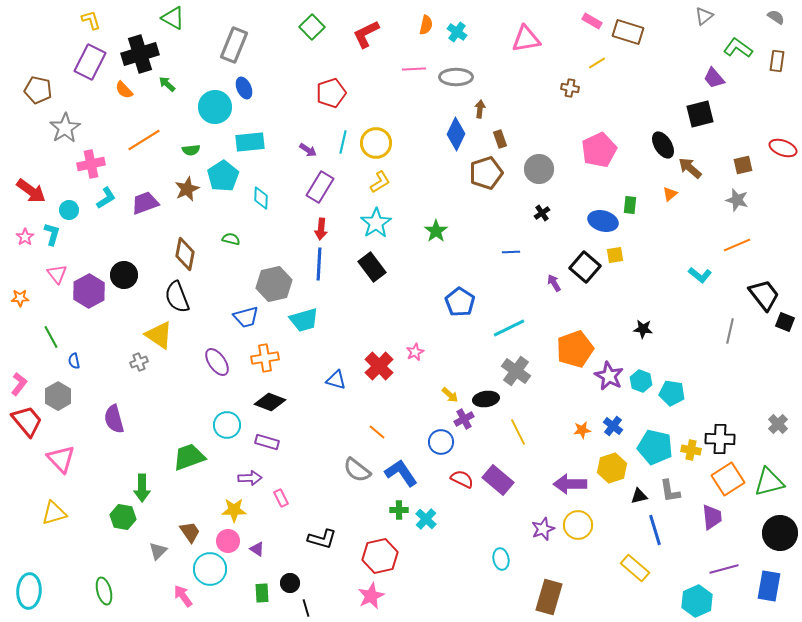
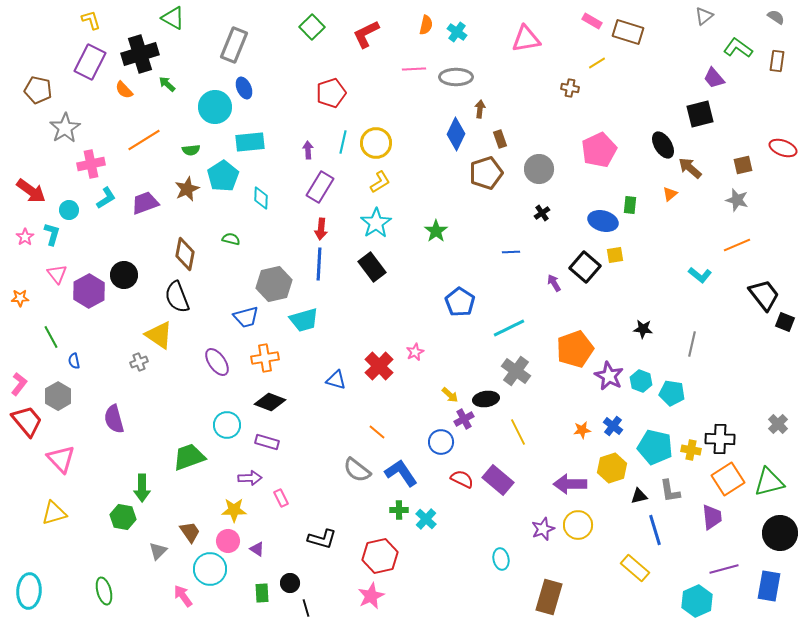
purple arrow at (308, 150): rotated 126 degrees counterclockwise
gray line at (730, 331): moved 38 px left, 13 px down
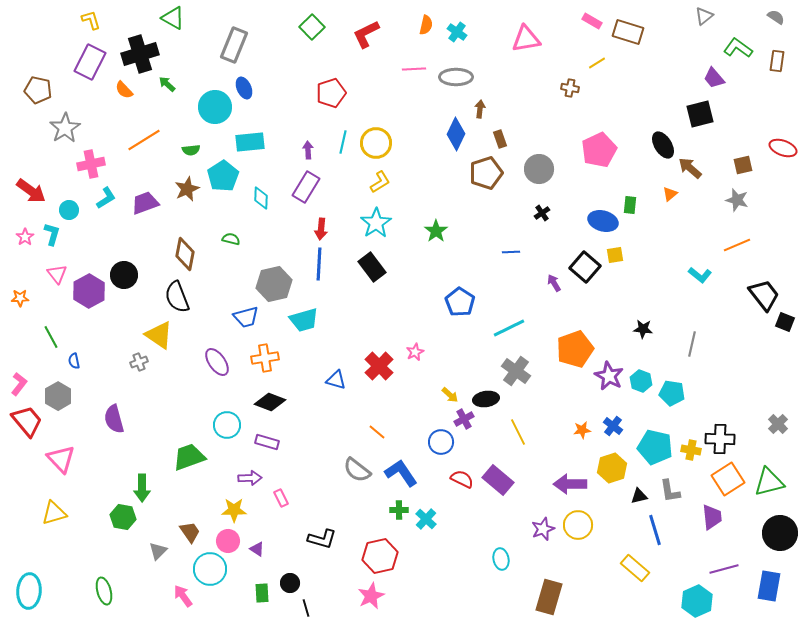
purple rectangle at (320, 187): moved 14 px left
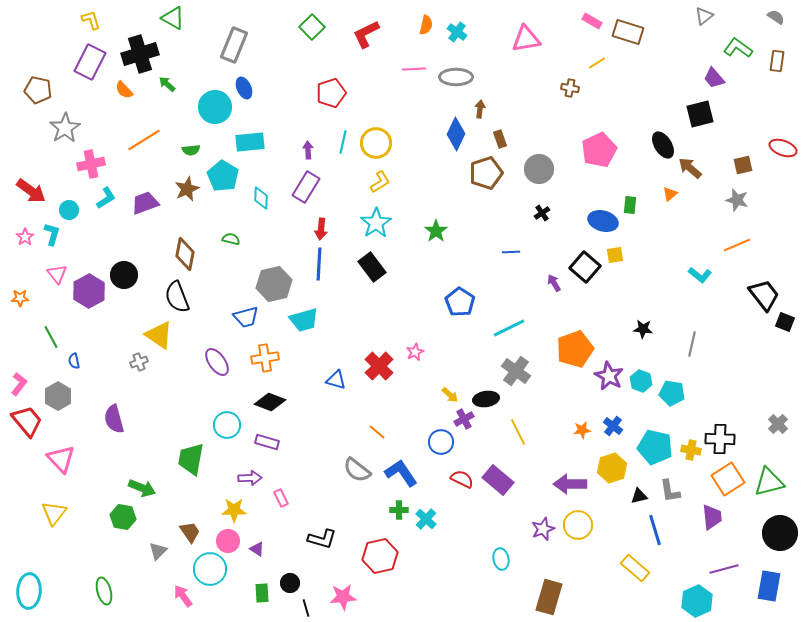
cyan pentagon at (223, 176): rotated 8 degrees counterclockwise
green trapezoid at (189, 457): moved 2 px right, 2 px down; rotated 60 degrees counterclockwise
green arrow at (142, 488): rotated 68 degrees counterclockwise
yellow triangle at (54, 513): rotated 36 degrees counterclockwise
pink star at (371, 596): moved 28 px left, 1 px down; rotated 20 degrees clockwise
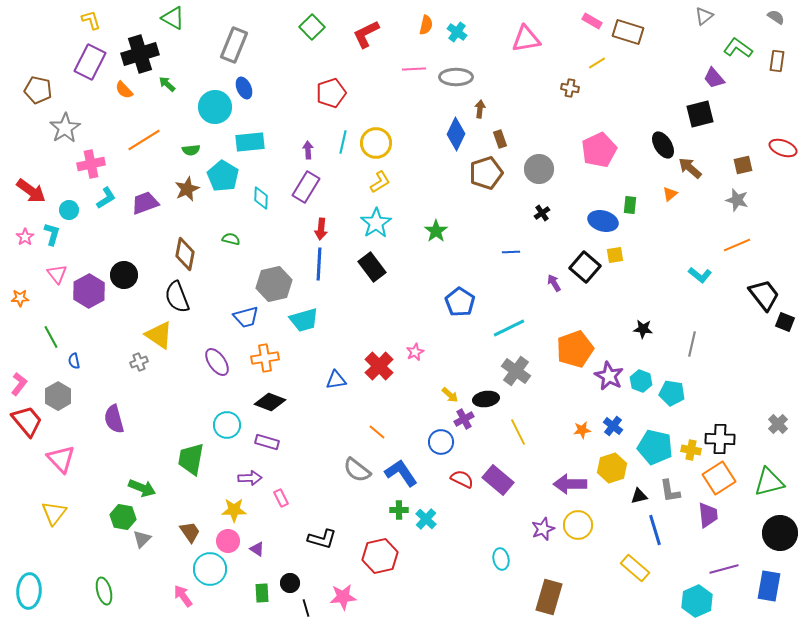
blue triangle at (336, 380): rotated 25 degrees counterclockwise
orange square at (728, 479): moved 9 px left, 1 px up
purple trapezoid at (712, 517): moved 4 px left, 2 px up
gray triangle at (158, 551): moved 16 px left, 12 px up
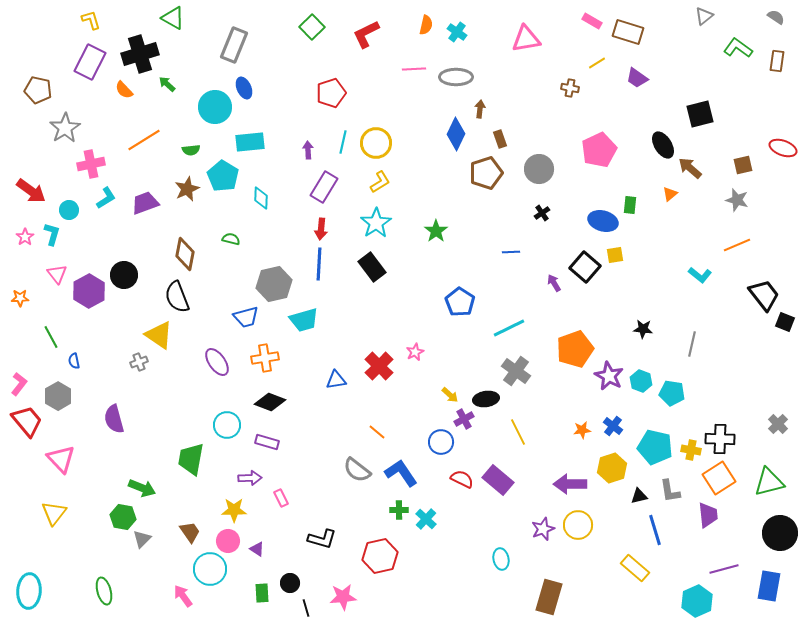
purple trapezoid at (714, 78): moved 77 px left; rotated 15 degrees counterclockwise
purple rectangle at (306, 187): moved 18 px right
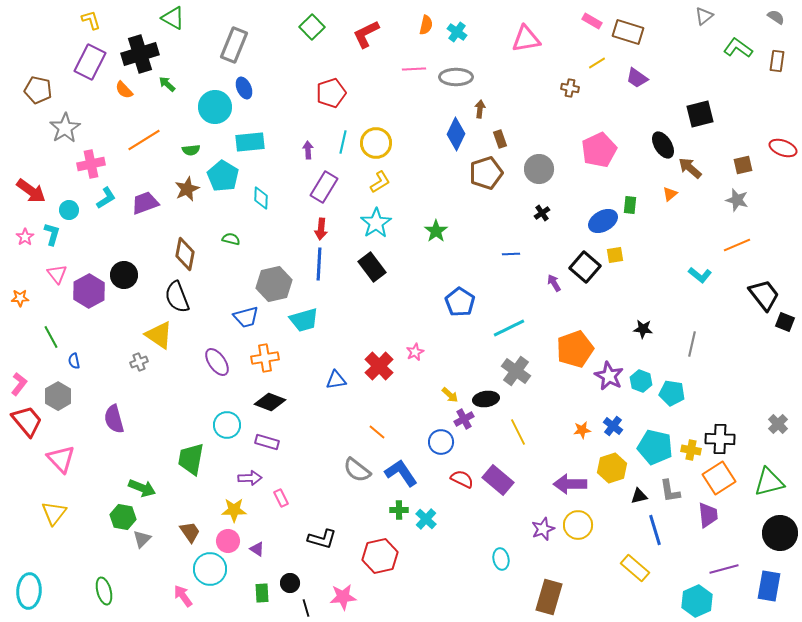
blue ellipse at (603, 221): rotated 44 degrees counterclockwise
blue line at (511, 252): moved 2 px down
